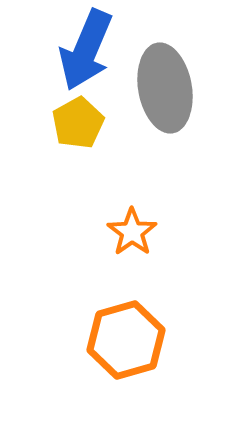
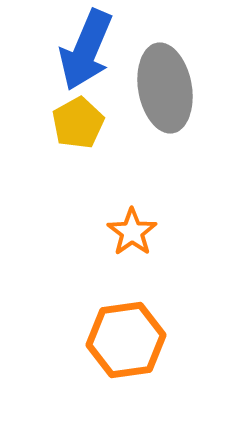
orange hexagon: rotated 8 degrees clockwise
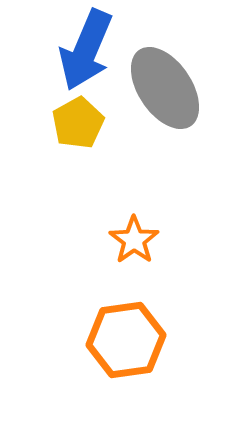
gray ellipse: rotated 24 degrees counterclockwise
orange star: moved 2 px right, 8 px down
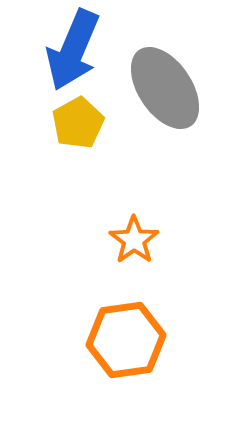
blue arrow: moved 13 px left
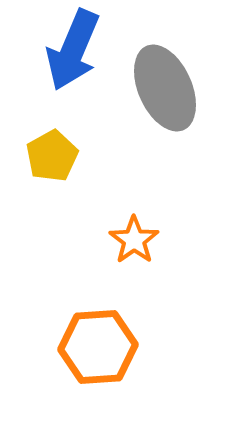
gray ellipse: rotated 10 degrees clockwise
yellow pentagon: moved 26 px left, 33 px down
orange hexagon: moved 28 px left, 7 px down; rotated 4 degrees clockwise
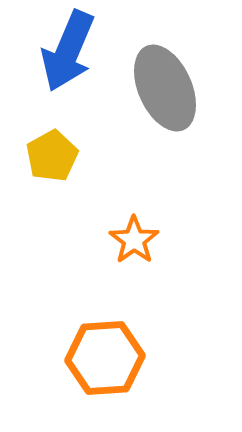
blue arrow: moved 5 px left, 1 px down
orange hexagon: moved 7 px right, 11 px down
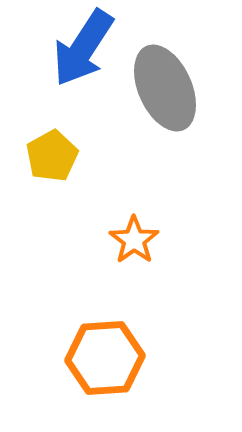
blue arrow: moved 15 px right, 3 px up; rotated 10 degrees clockwise
